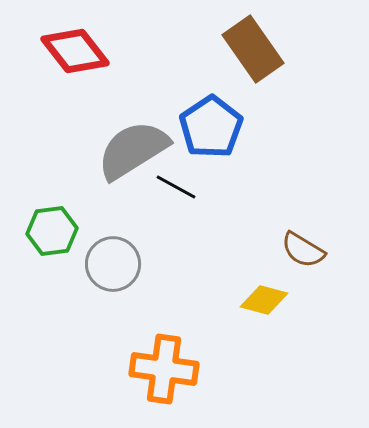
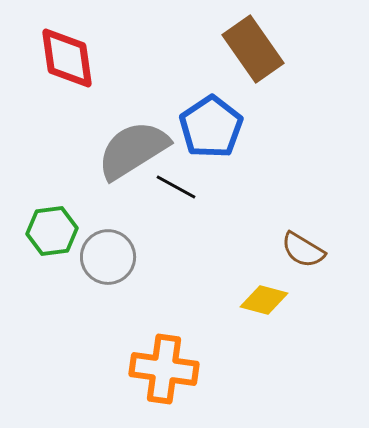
red diamond: moved 8 px left, 7 px down; rotated 30 degrees clockwise
gray circle: moved 5 px left, 7 px up
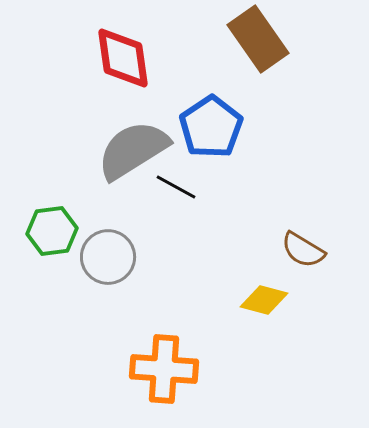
brown rectangle: moved 5 px right, 10 px up
red diamond: moved 56 px right
orange cross: rotated 4 degrees counterclockwise
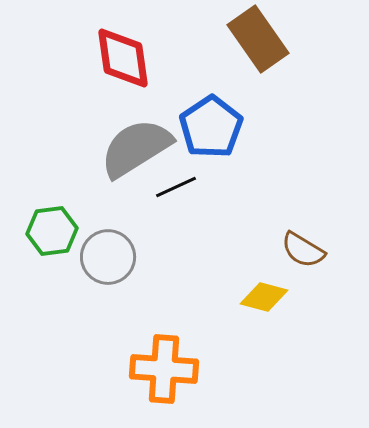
gray semicircle: moved 3 px right, 2 px up
black line: rotated 54 degrees counterclockwise
yellow diamond: moved 3 px up
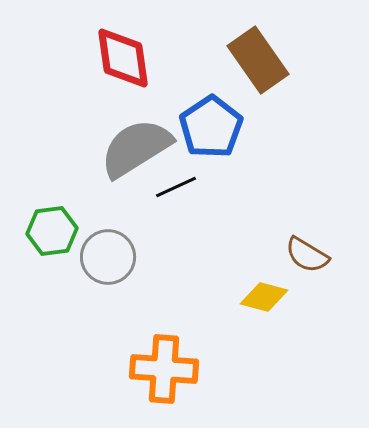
brown rectangle: moved 21 px down
brown semicircle: moved 4 px right, 5 px down
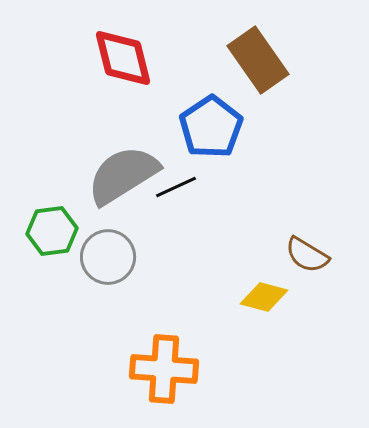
red diamond: rotated 6 degrees counterclockwise
gray semicircle: moved 13 px left, 27 px down
